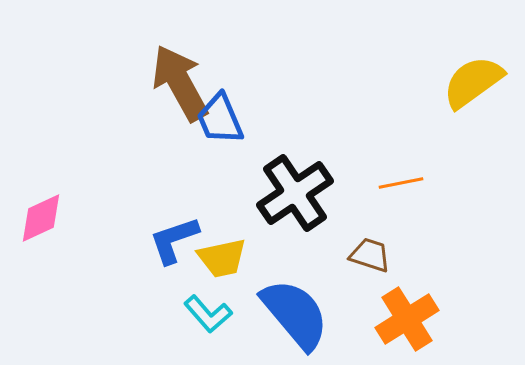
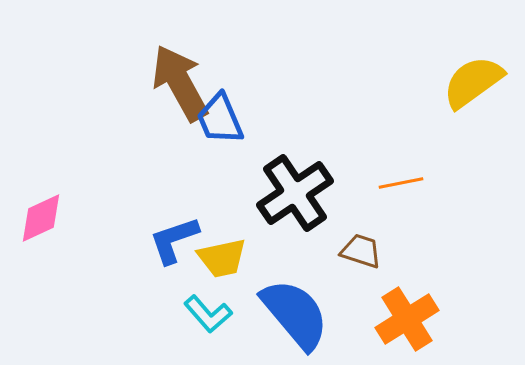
brown trapezoid: moved 9 px left, 4 px up
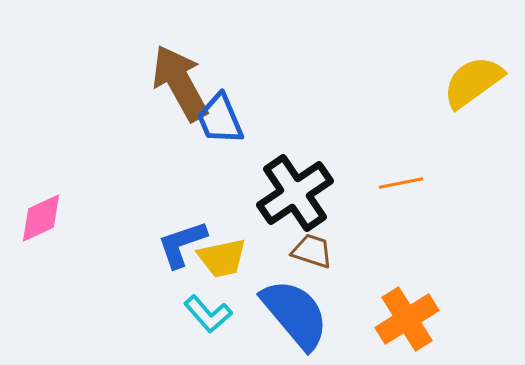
blue L-shape: moved 8 px right, 4 px down
brown trapezoid: moved 49 px left
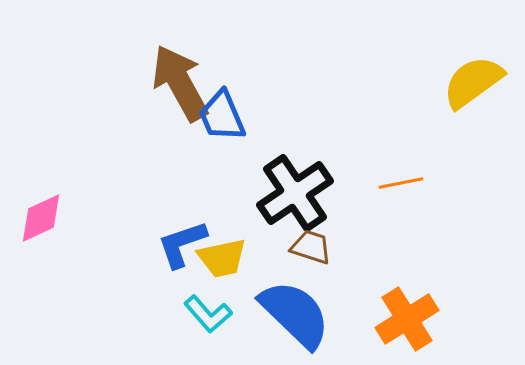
blue trapezoid: moved 2 px right, 3 px up
brown trapezoid: moved 1 px left, 4 px up
blue semicircle: rotated 6 degrees counterclockwise
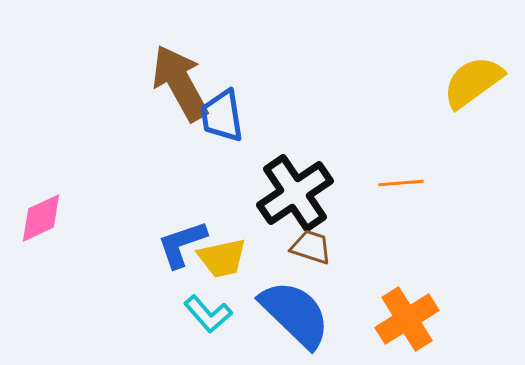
blue trapezoid: rotated 14 degrees clockwise
orange line: rotated 6 degrees clockwise
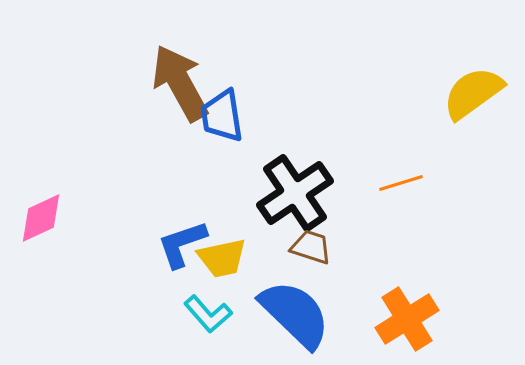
yellow semicircle: moved 11 px down
orange line: rotated 12 degrees counterclockwise
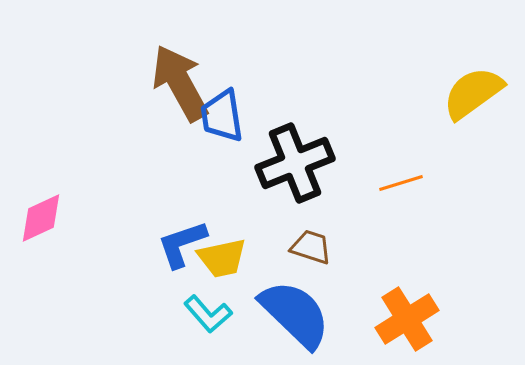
black cross: moved 30 px up; rotated 12 degrees clockwise
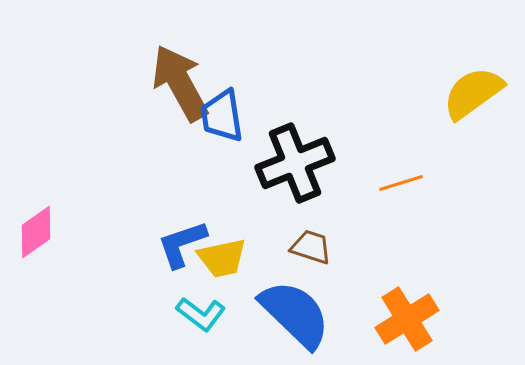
pink diamond: moved 5 px left, 14 px down; rotated 10 degrees counterclockwise
cyan L-shape: moved 7 px left; rotated 12 degrees counterclockwise
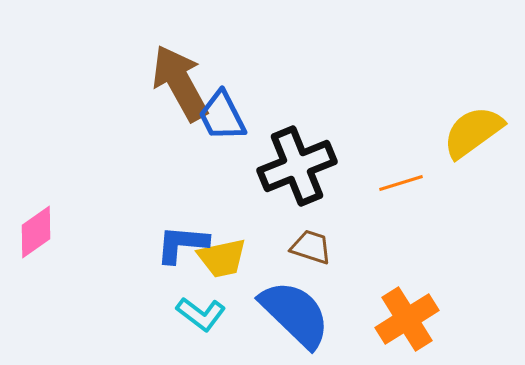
yellow semicircle: moved 39 px down
blue trapezoid: rotated 18 degrees counterclockwise
black cross: moved 2 px right, 3 px down
blue L-shape: rotated 24 degrees clockwise
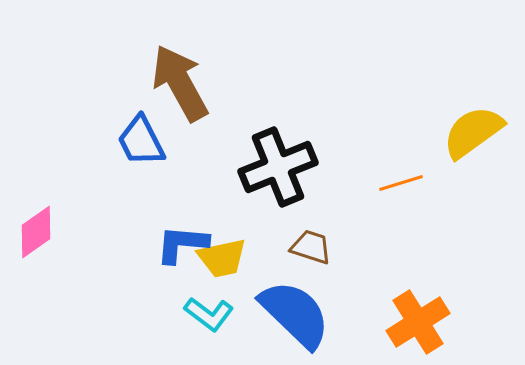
blue trapezoid: moved 81 px left, 25 px down
black cross: moved 19 px left, 1 px down
cyan L-shape: moved 8 px right
orange cross: moved 11 px right, 3 px down
